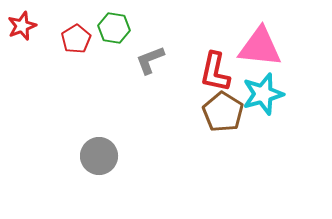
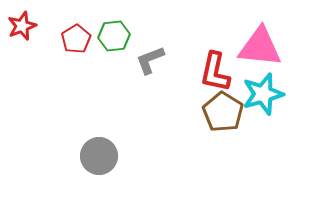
green hexagon: moved 8 px down; rotated 16 degrees counterclockwise
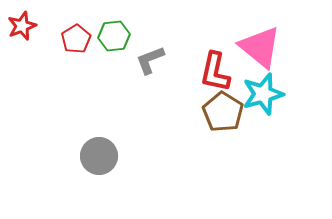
pink triangle: rotated 33 degrees clockwise
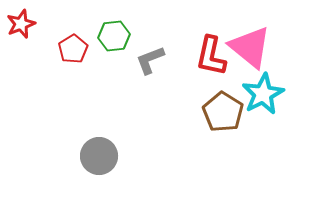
red star: moved 1 px left, 2 px up
red pentagon: moved 3 px left, 10 px down
pink triangle: moved 10 px left
red L-shape: moved 4 px left, 16 px up
cyan star: rotated 12 degrees counterclockwise
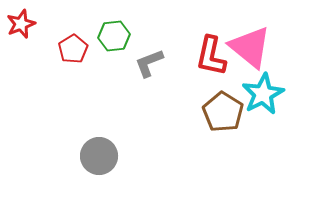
gray L-shape: moved 1 px left, 3 px down
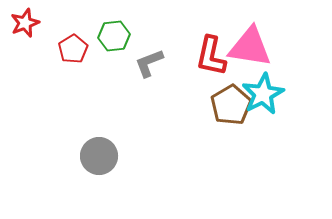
red star: moved 4 px right, 1 px up
pink triangle: rotated 30 degrees counterclockwise
brown pentagon: moved 8 px right, 7 px up; rotated 9 degrees clockwise
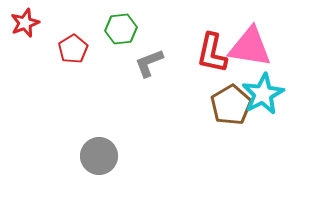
green hexagon: moved 7 px right, 7 px up
red L-shape: moved 1 px right, 3 px up
